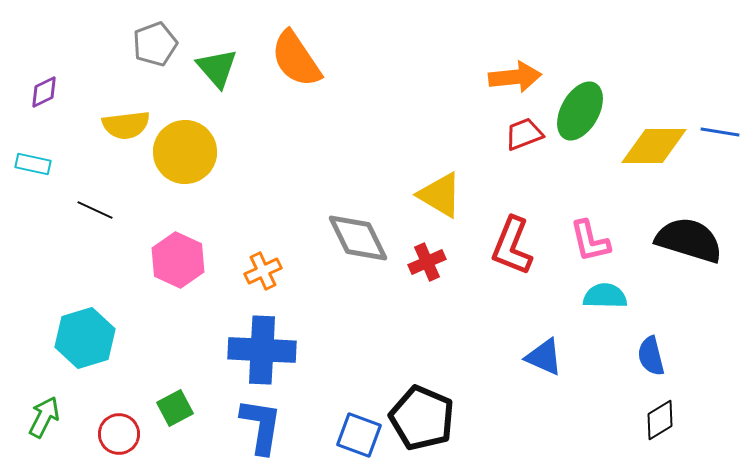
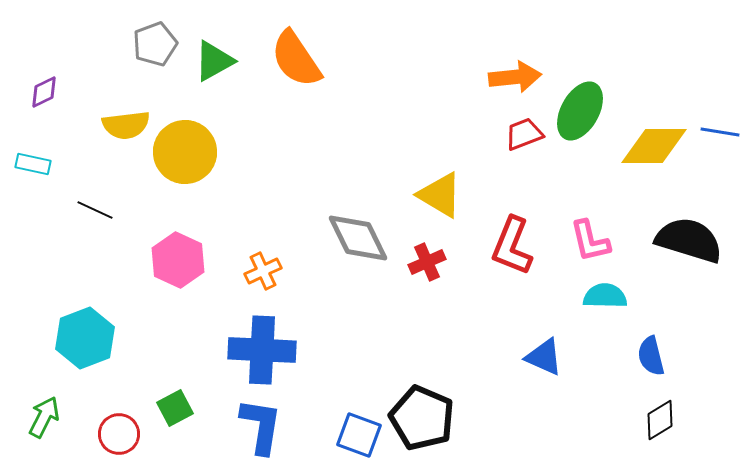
green triangle: moved 3 px left, 7 px up; rotated 42 degrees clockwise
cyan hexagon: rotated 4 degrees counterclockwise
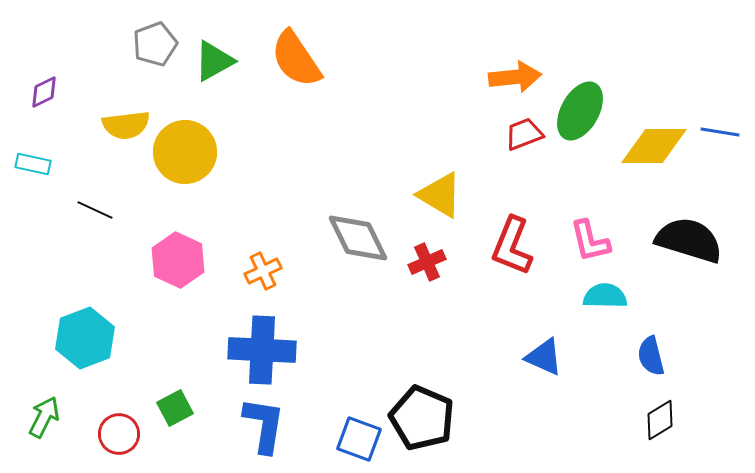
blue L-shape: moved 3 px right, 1 px up
blue square: moved 4 px down
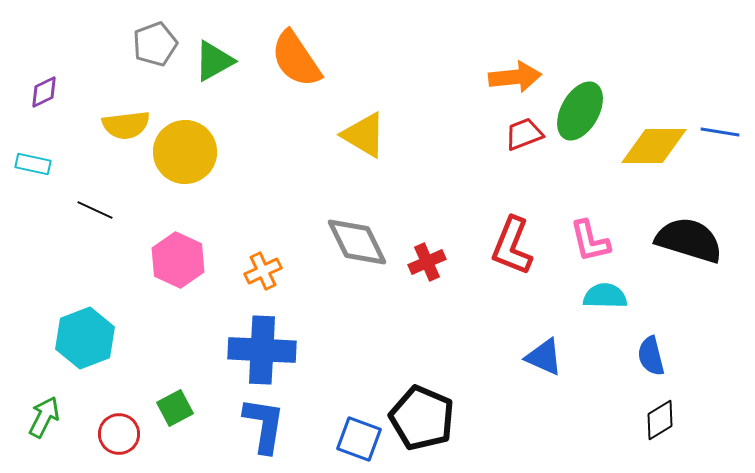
yellow triangle: moved 76 px left, 60 px up
gray diamond: moved 1 px left, 4 px down
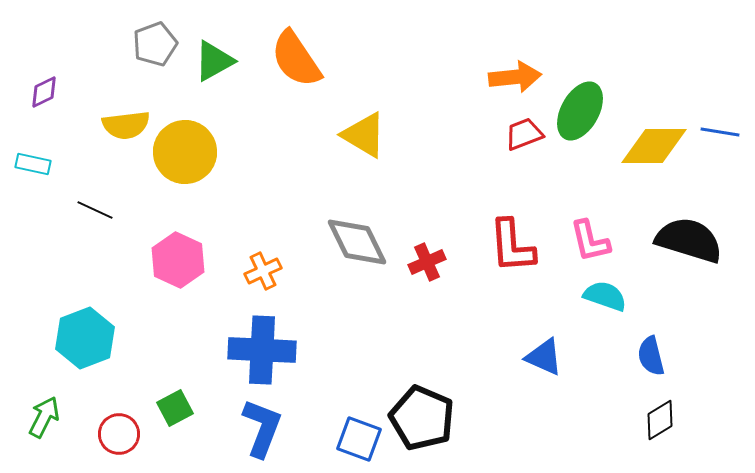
red L-shape: rotated 26 degrees counterclockwise
cyan semicircle: rotated 18 degrees clockwise
blue L-shape: moved 2 px left, 3 px down; rotated 12 degrees clockwise
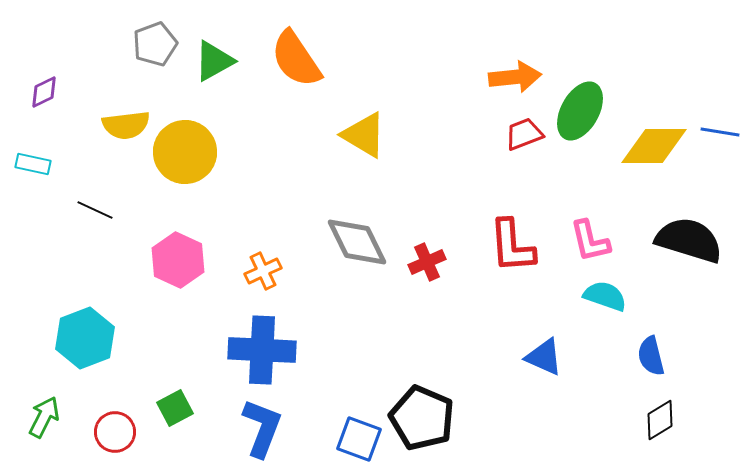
red circle: moved 4 px left, 2 px up
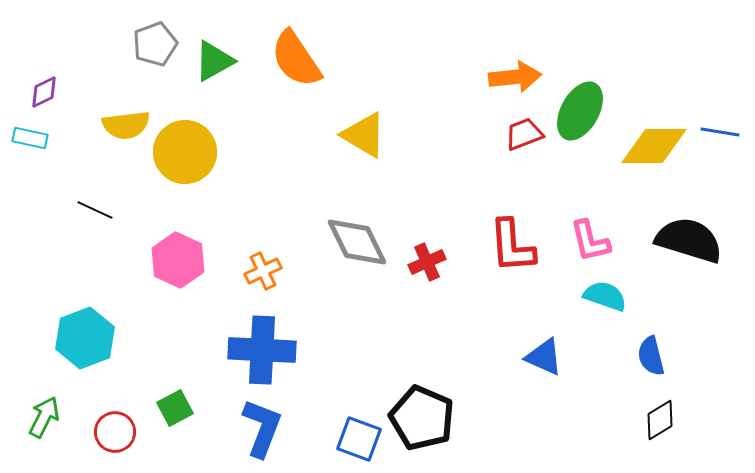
cyan rectangle: moved 3 px left, 26 px up
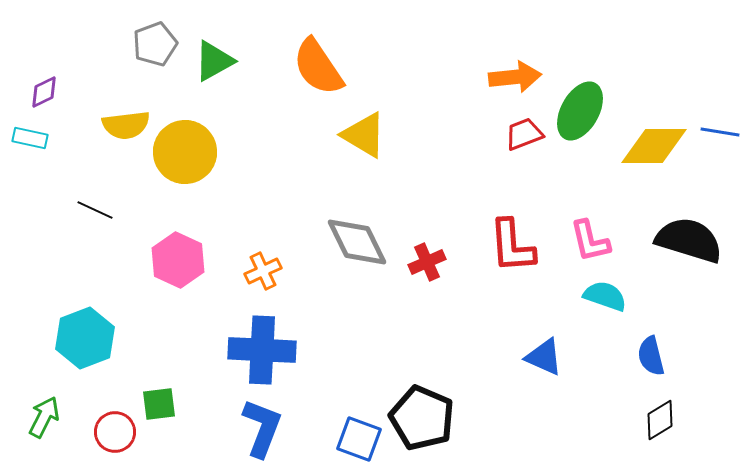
orange semicircle: moved 22 px right, 8 px down
green square: moved 16 px left, 4 px up; rotated 21 degrees clockwise
